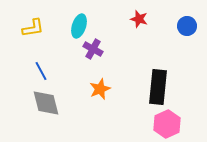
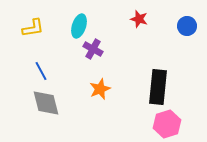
pink hexagon: rotated 8 degrees clockwise
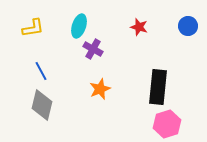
red star: moved 8 px down
blue circle: moved 1 px right
gray diamond: moved 4 px left, 2 px down; rotated 28 degrees clockwise
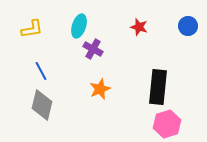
yellow L-shape: moved 1 px left, 1 px down
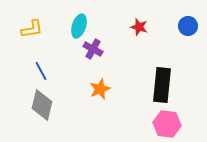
black rectangle: moved 4 px right, 2 px up
pink hexagon: rotated 24 degrees clockwise
